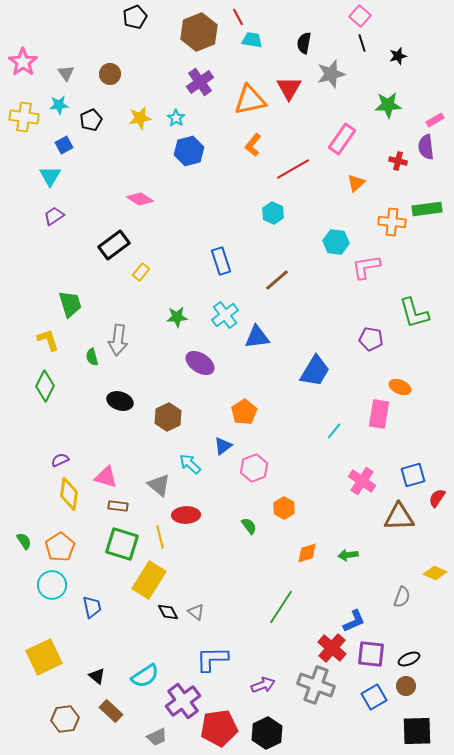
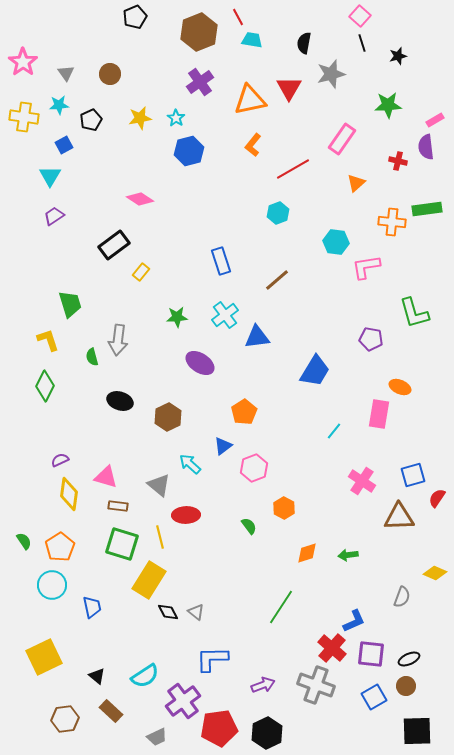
cyan hexagon at (273, 213): moved 5 px right; rotated 15 degrees clockwise
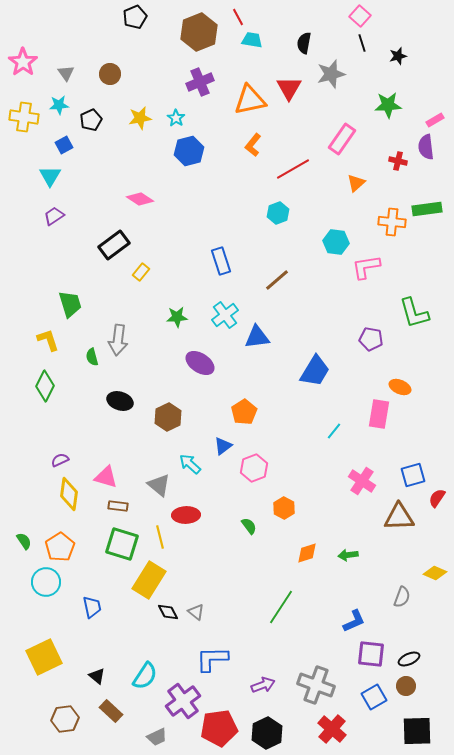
purple cross at (200, 82): rotated 12 degrees clockwise
cyan circle at (52, 585): moved 6 px left, 3 px up
red cross at (332, 648): moved 81 px down
cyan semicircle at (145, 676): rotated 24 degrees counterclockwise
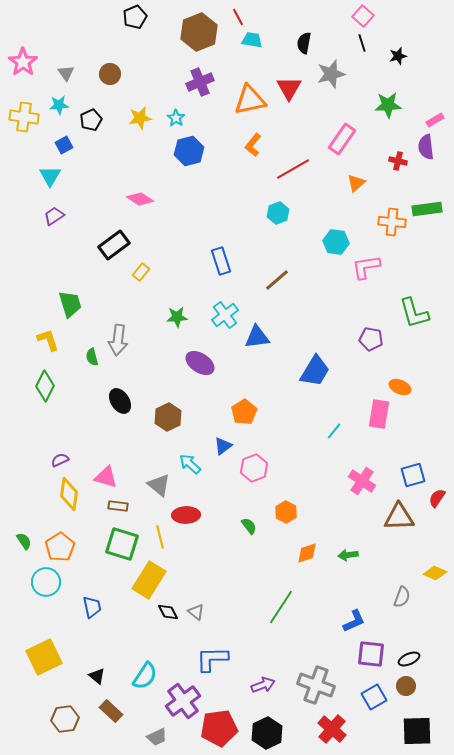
pink square at (360, 16): moved 3 px right
black ellipse at (120, 401): rotated 40 degrees clockwise
orange hexagon at (284, 508): moved 2 px right, 4 px down
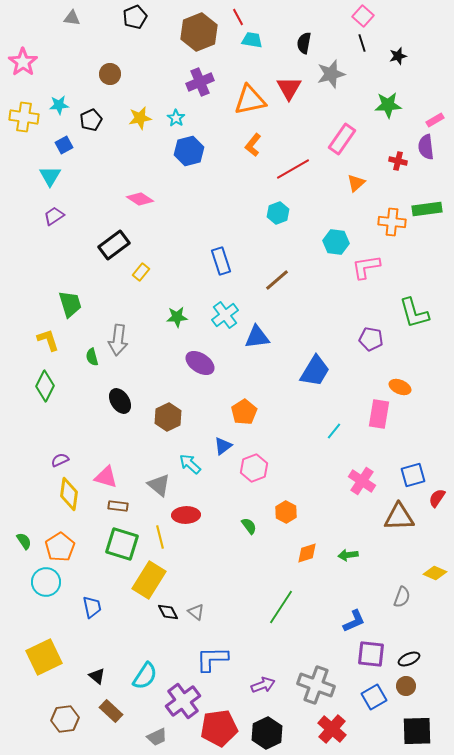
gray triangle at (66, 73): moved 6 px right, 55 px up; rotated 48 degrees counterclockwise
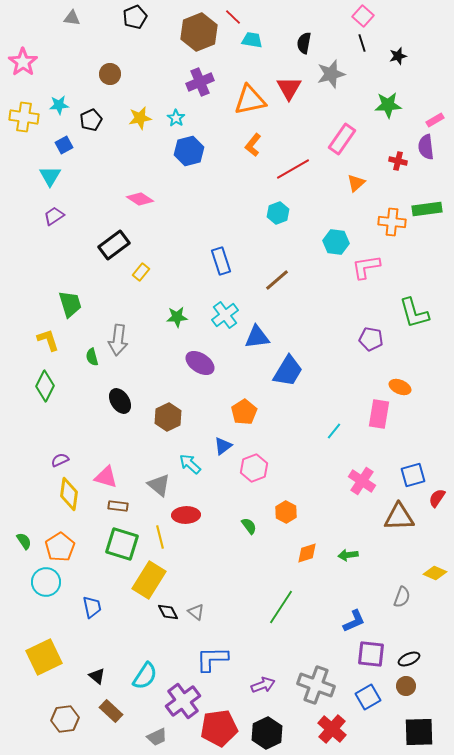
red line at (238, 17): moved 5 px left; rotated 18 degrees counterclockwise
blue trapezoid at (315, 371): moved 27 px left
blue square at (374, 697): moved 6 px left
black square at (417, 731): moved 2 px right, 1 px down
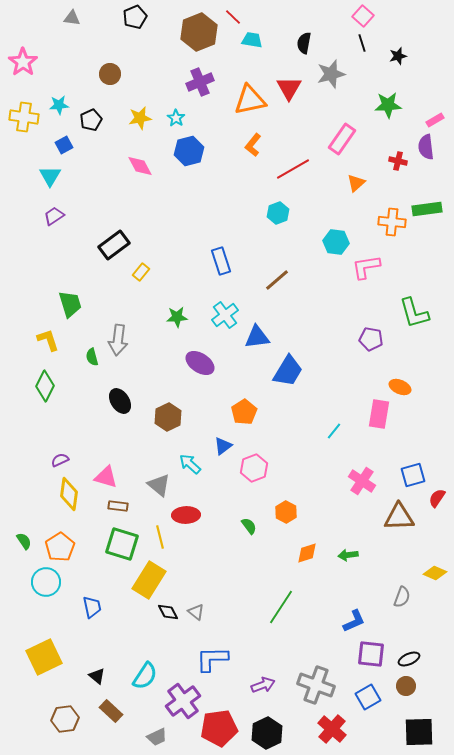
pink diamond at (140, 199): moved 33 px up; rotated 28 degrees clockwise
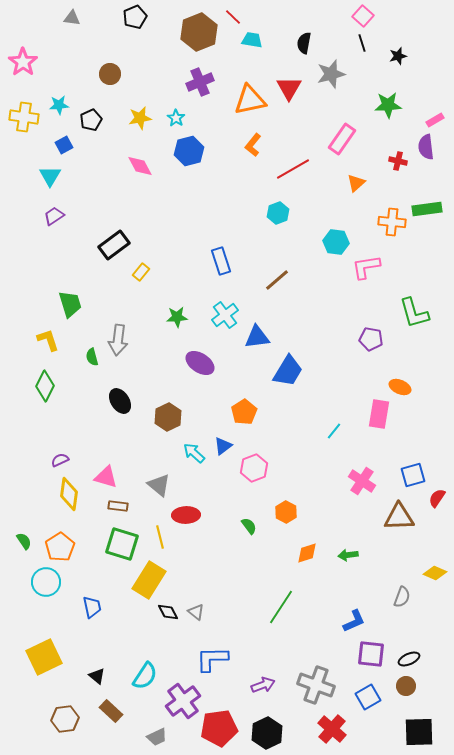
cyan arrow at (190, 464): moved 4 px right, 11 px up
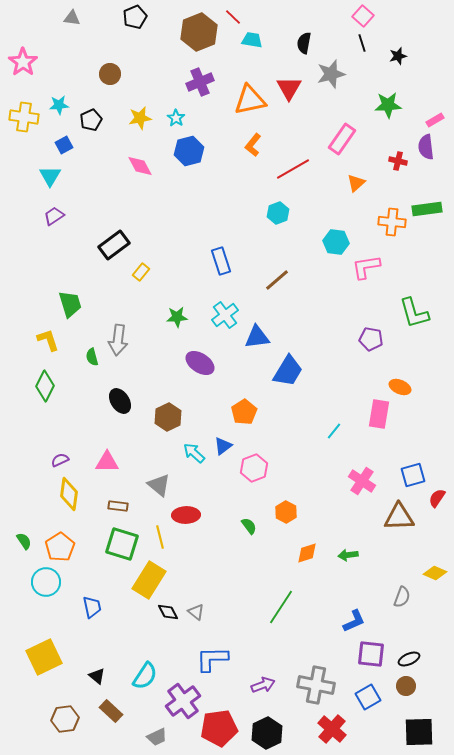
pink triangle at (106, 477): moved 1 px right, 15 px up; rotated 15 degrees counterclockwise
gray cross at (316, 685): rotated 9 degrees counterclockwise
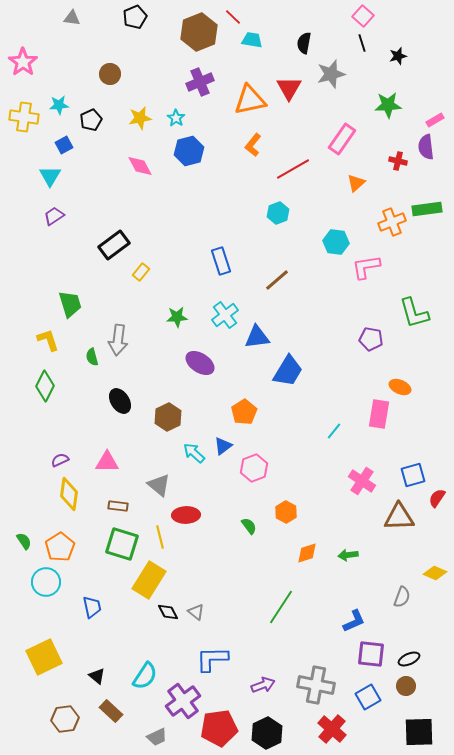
orange cross at (392, 222): rotated 28 degrees counterclockwise
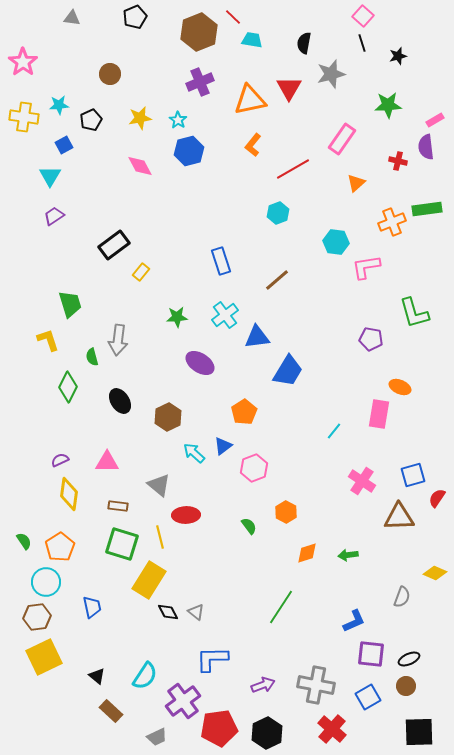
cyan star at (176, 118): moved 2 px right, 2 px down
green diamond at (45, 386): moved 23 px right, 1 px down
brown hexagon at (65, 719): moved 28 px left, 102 px up
